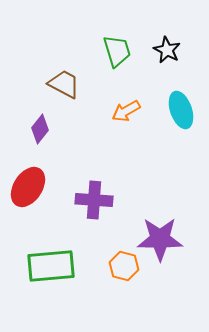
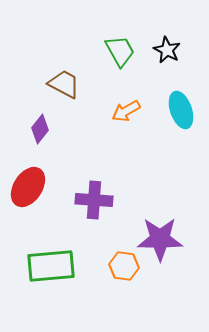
green trapezoid: moved 3 px right; rotated 12 degrees counterclockwise
orange hexagon: rotated 8 degrees counterclockwise
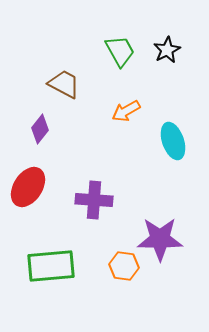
black star: rotated 16 degrees clockwise
cyan ellipse: moved 8 px left, 31 px down
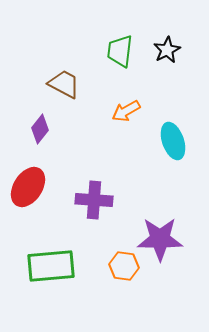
green trapezoid: rotated 144 degrees counterclockwise
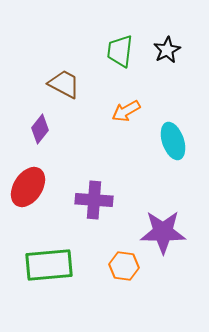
purple star: moved 3 px right, 7 px up
green rectangle: moved 2 px left, 1 px up
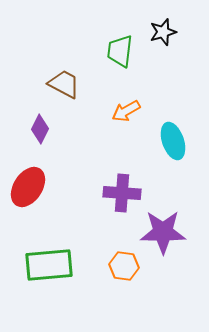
black star: moved 4 px left, 18 px up; rotated 12 degrees clockwise
purple diamond: rotated 12 degrees counterclockwise
purple cross: moved 28 px right, 7 px up
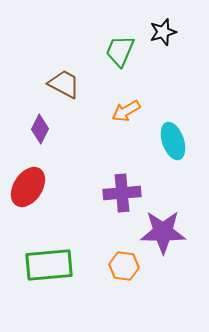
green trapezoid: rotated 16 degrees clockwise
purple cross: rotated 9 degrees counterclockwise
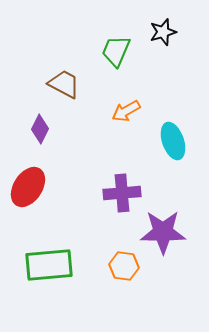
green trapezoid: moved 4 px left
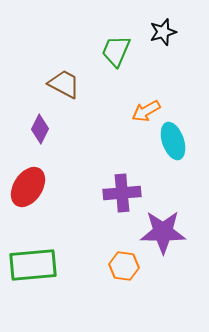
orange arrow: moved 20 px right
green rectangle: moved 16 px left
